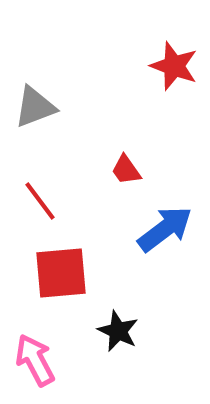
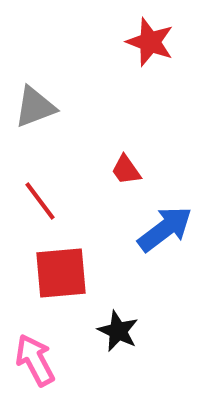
red star: moved 24 px left, 24 px up
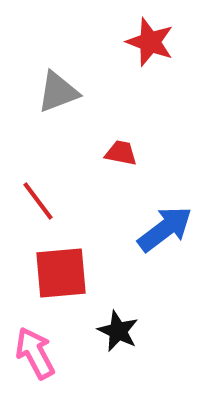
gray triangle: moved 23 px right, 15 px up
red trapezoid: moved 5 px left, 17 px up; rotated 136 degrees clockwise
red line: moved 2 px left
pink arrow: moved 7 px up
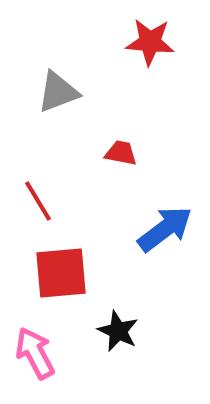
red star: rotated 15 degrees counterclockwise
red line: rotated 6 degrees clockwise
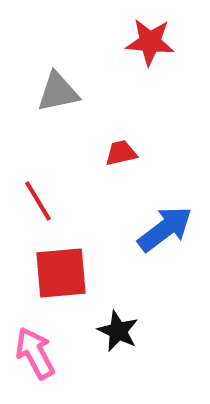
gray triangle: rotated 9 degrees clockwise
red trapezoid: rotated 24 degrees counterclockwise
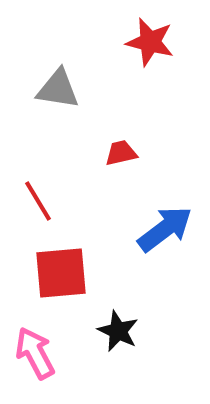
red star: rotated 9 degrees clockwise
gray triangle: moved 3 px up; rotated 21 degrees clockwise
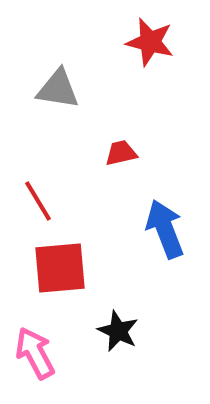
blue arrow: rotated 74 degrees counterclockwise
red square: moved 1 px left, 5 px up
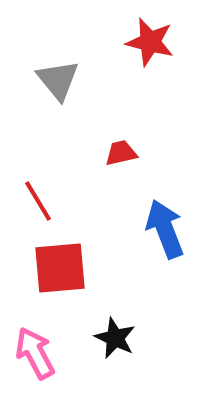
gray triangle: moved 9 px up; rotated 42 degrees clockwise
black star: moved 3 px left, 7 px down
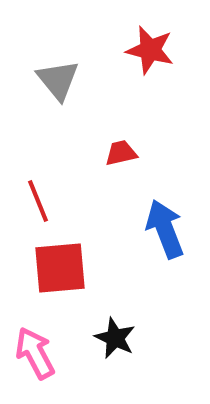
red star: moved 8 px down
red line: rotated 9 degrees clockwise
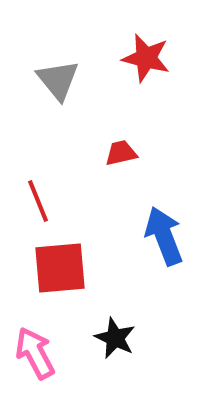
red star: moved 4 px left, 8 px down
blue arrow: moved 1 px left, 7 px down
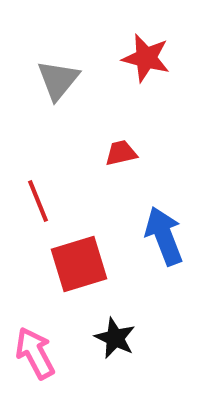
gray triangle: rotated 18 degrees clockwise
red square: moved 19 px right, 4 px up; rotated 12 degrees counterclockwise
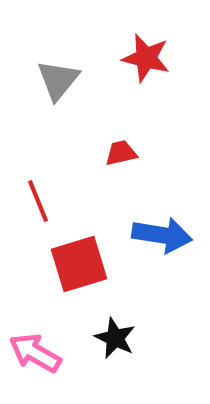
blue arrow: moved 2 px left, 1 px up; rotated 120 degrees clockwise
pink arrow: rotated 32 degrees counterclockwise
